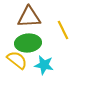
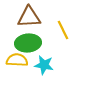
yellow semicircle: rotated 35 degrees counterclockwise
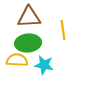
yellow line: rotated 18 degrees clockwise
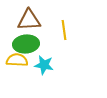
brown triangle: moved 3 px down
yellow line: moved 1 px right
green ellipse: moved 2 px left, 1 px down
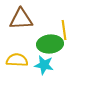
brown triangle: moved 8 px left, 1 px up
green ellipse: moved 24 px right
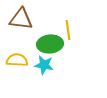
brown triangle: rotated 10 degrees clockwise
yellow line: moved 4 px right
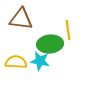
yellow semicircle: moved 1 px left, 2 px down
cyan star: moved 4 px left, 4 px up
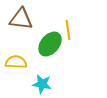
green ellipse: rotated 45 degrees counterclockwise
cyan star: moved 2 px right, 23 px down
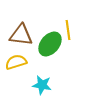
brown triangle: moved 16 px down
yellow semicircle: rotated 20 degrees counterclockwise
cyan star: moved 1 px down
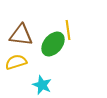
green ellipse: moved 3 px right
cyan star: rotated 12 degrees clockwise
